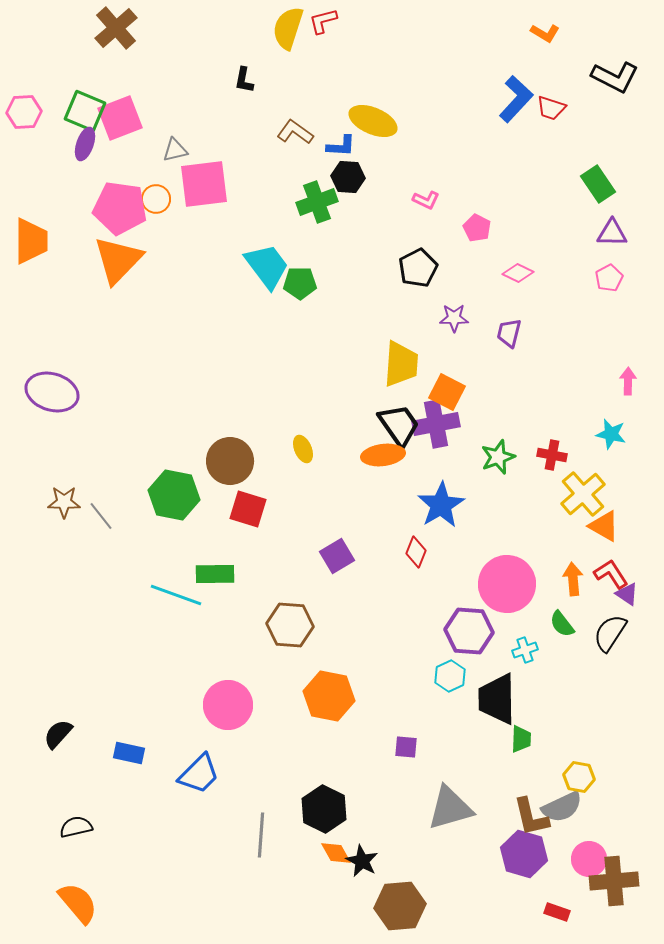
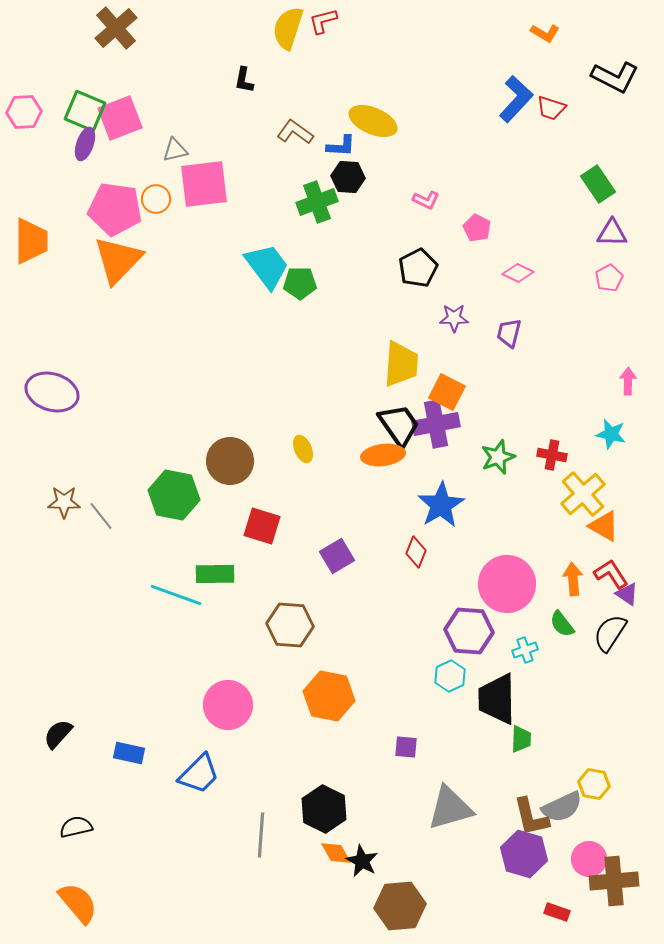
pink pentagon at (120, 208): moved 5 px left, 1 px down
red square at (248, 509): moved 14 px right, 17 px down
yellow hexagon at (579, 777): moved 15 px right, 7 px down
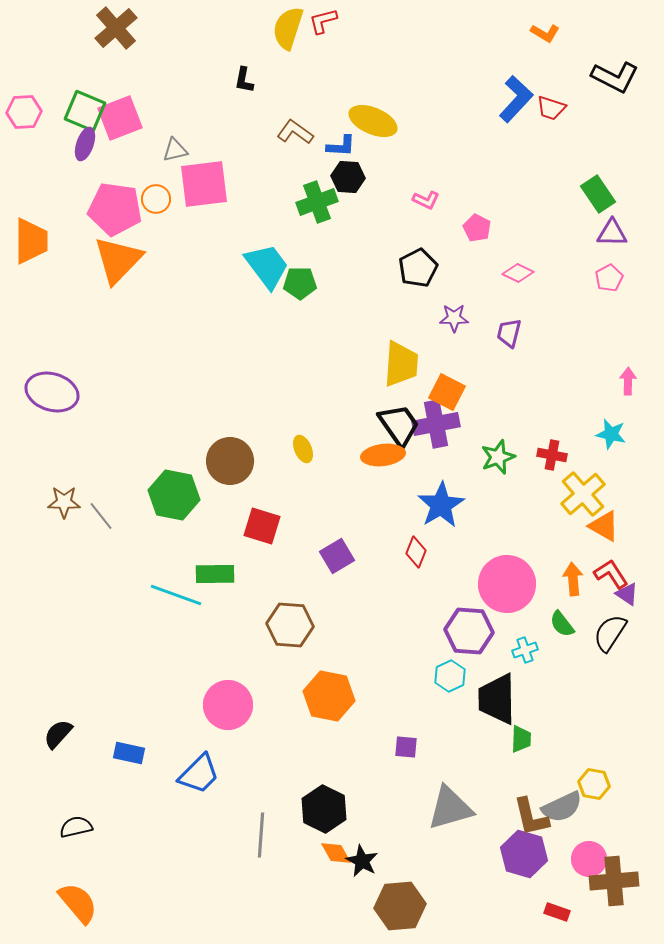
green rectangle at (598, 184): moved 10 px down
